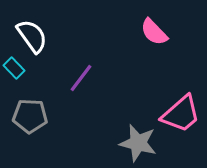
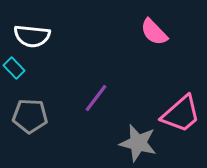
white semicircle: rotated 132 degrees clockwise
purple line: moved 15 px right, 20 px down
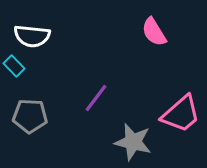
pink semicircle: rotated 12 degrees clockwise
cyan rectangle: moved 2 px up
gray star: moved 5 px left, 1 px up
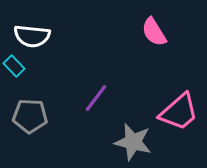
pink trapezoid: moved 2 px left, 2 px up
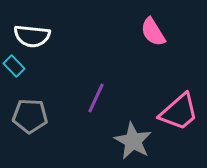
pink semicircle: moved 1 px left
purple line: rotated 12 degrees counterclockwise
gray star: moved 1 px up; rotated 15 degrees clockwise
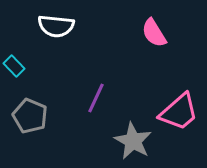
pink semicircle: moved 1 px right, 1 px down
white semicircle: moved 24 px right, 10 px up
gray pentagon: rotated 20 degrees clockwise
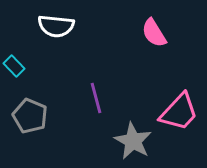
purple line: rotated 40 degrees counterclockwise
pink trapezoid: rotated 6 degrees counterclockwise
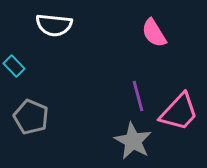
white semicircle: moved 2 px left, 1 px up
purple line: moved 42 px right, 2 px up
gray pentagon: moved 1 px right, 1 px down
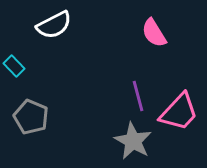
white semicircle: rotated 33 degrees counterclockwise
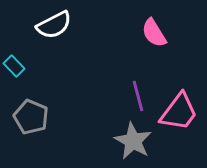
pink trapezoid: rotated 6 degrees counterclockwise
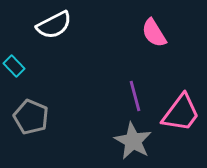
purple line: moved 3 px left
pink trapezoid: moved 2 px right, 1 px down
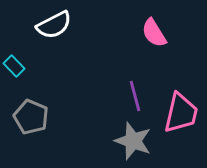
pink trapezoid: rotated 24 degrees counterclockwise
gray star: rotated 9 degrees counterclockwise
